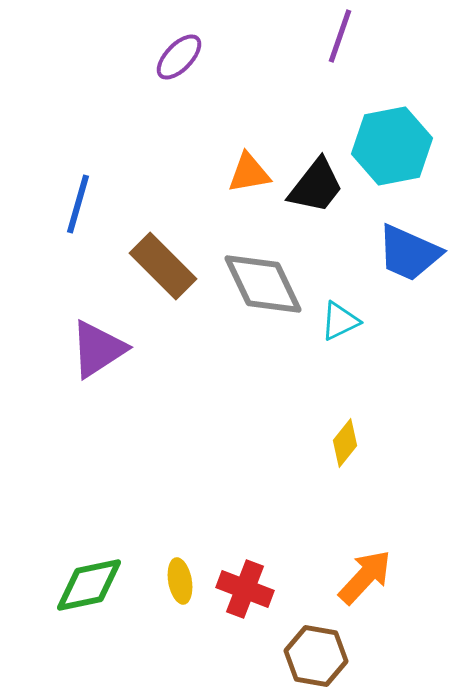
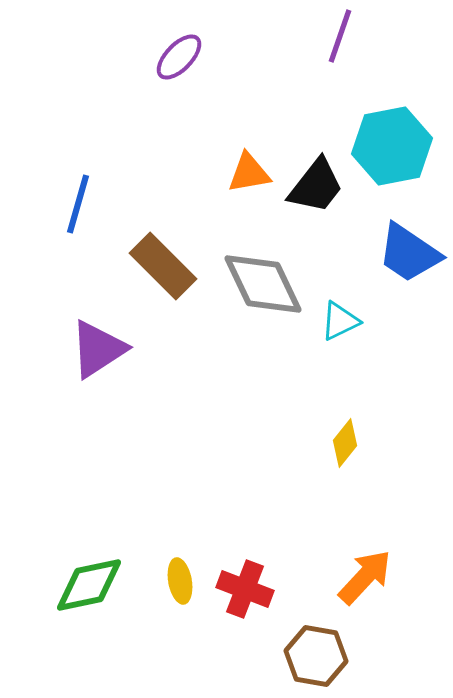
blue trapezoid: rotated 10 degrees clockwise
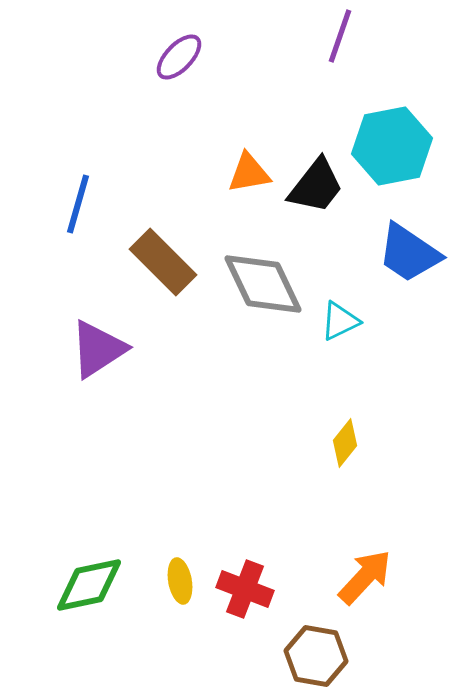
brown rectangle: moved 4 px up
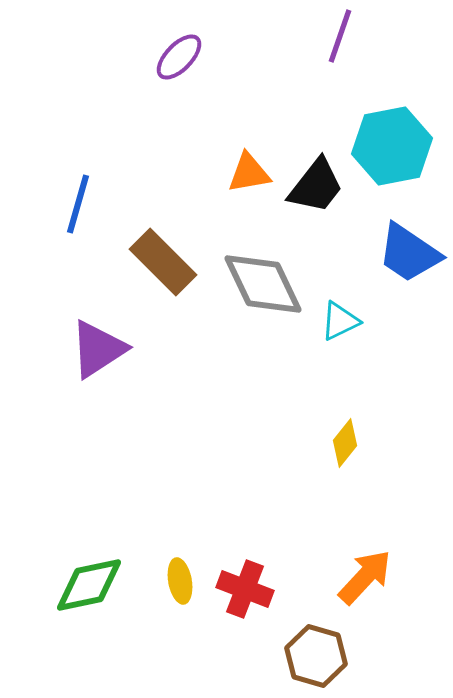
brown hexagon: rotated 6 degrees clockwise
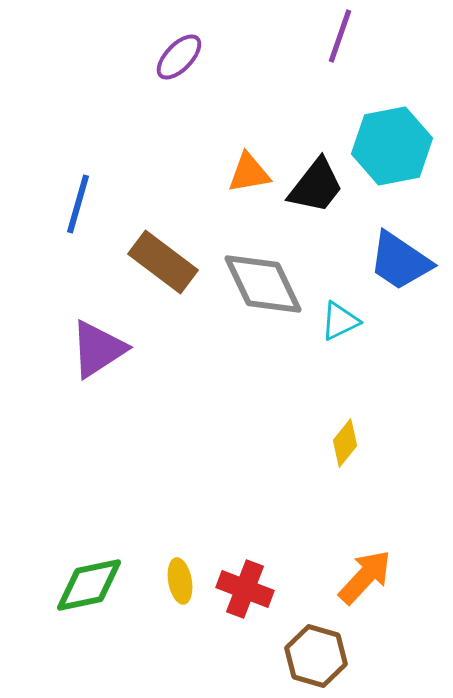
blue trapezoid: moved 9 px left, 8 px down
brown rectangle: rotated 8 degrees counterclockwise
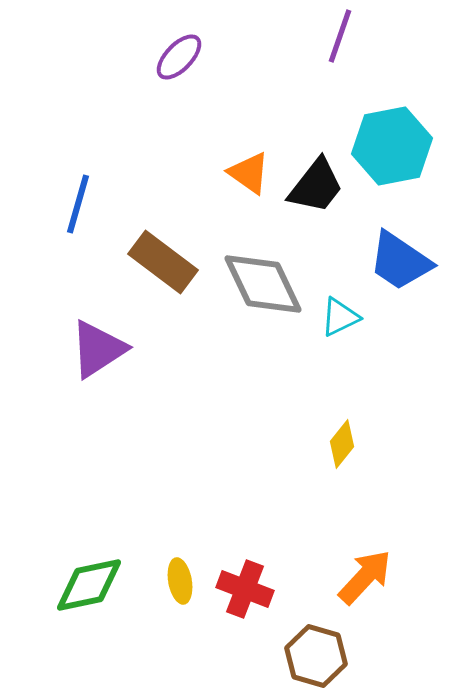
orange triangle: rotated 45 degrees clockwise
cyan triangle: moved 4 px up
yellow diamond: moved 3 px left, 1 px down
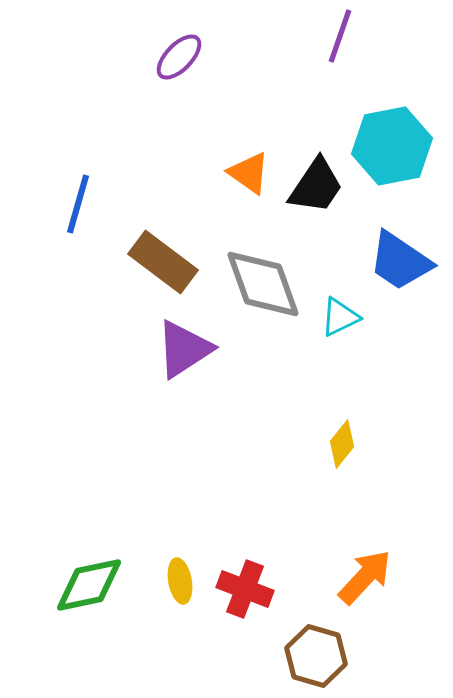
black trapezoid: rotated 4 degrees counterclockwise
gray diamond: rotated 6 degrees clockwise
purple triangle: moved 86 px right
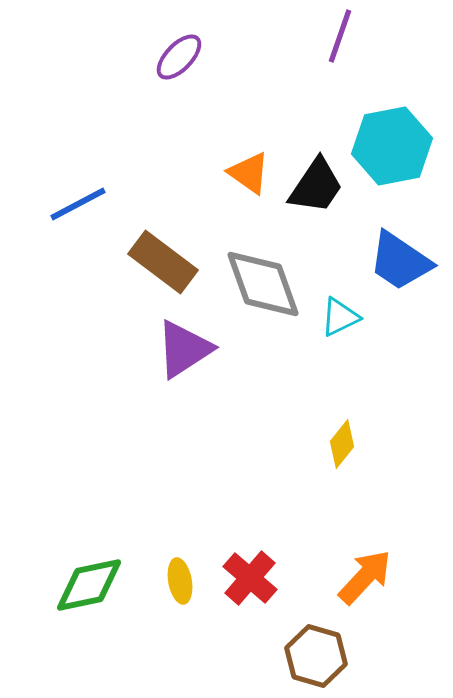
blue line: rotated 46 degrees clockwise
red cross: moved 5 px right, 11 px up; rotated 20 degrees clockwise
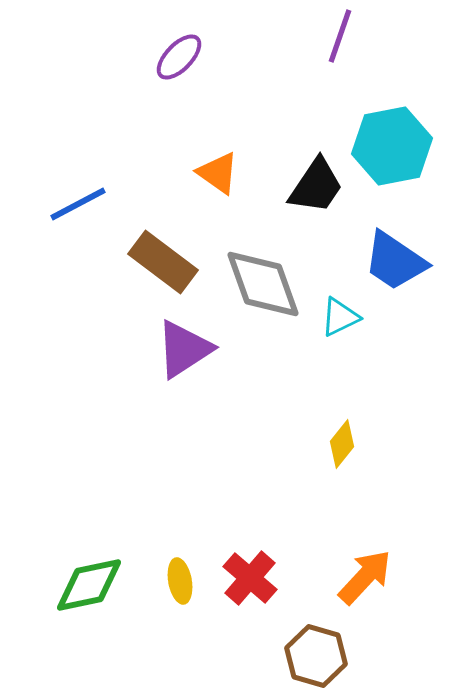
orange triangle: moved 31 px left
blue trapezoid: moved 5 px left
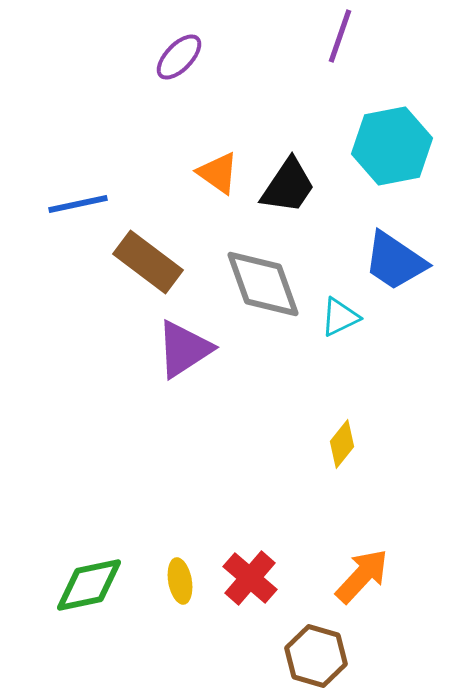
black trapezoid: moved 28 px left
blue line: rotated 16 degrees clockwise
brown rectangle: moved 15 px left
orange arrow: moved 3 px left, 1 px up
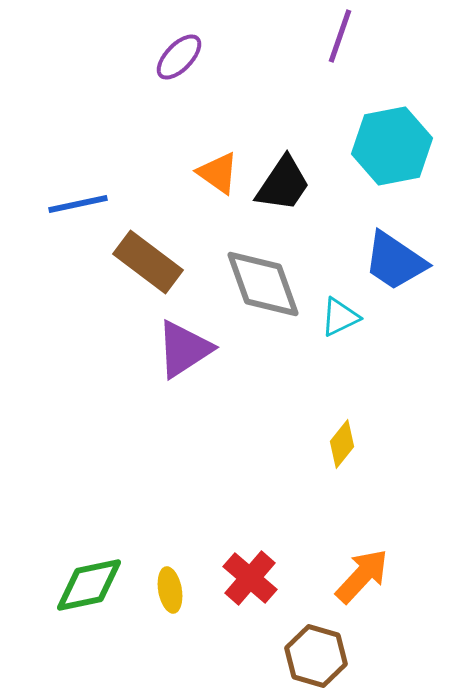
black trapezoid: moved 5 px left, 2 px up
yellow ellipse: moved 10 px left, 9 px down
